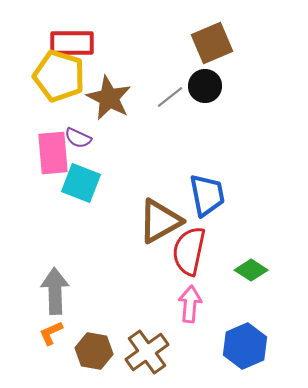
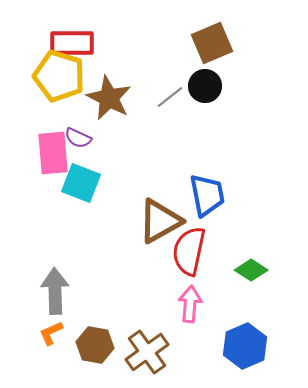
brown hexagon: moved 1 px right, 6 px up
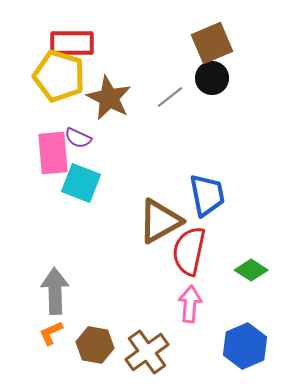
black circle: moved 7 px right, 8 px up
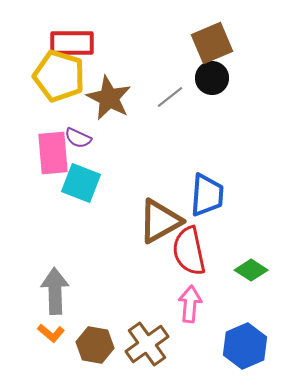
blue trapezoid: rotated 15 degrees clockwise
red semicircle: rotated 24 degrees counterclockwise
orange L-shape: rotated 116 degrees counterclockwise
brown cross: moved 8 px up
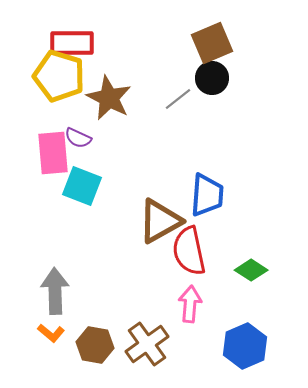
gray line: moved 8 px right, 2 px down
cyan square: moved 1 px right, 3 px down
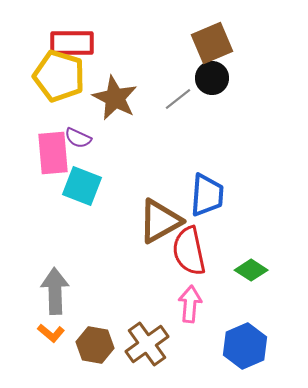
brown star: moved 6 px right
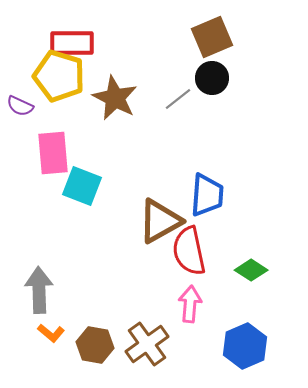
brown square: moved 6 px up
purple semicircle: moved 58 px left, 32 px up
gray arrow: moved 16 px left, 1 px up
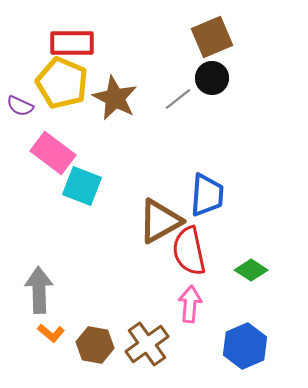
yellow pentagon: moved 3 px right, 7 px down; rotated 6 degrees clockwise
pink rectangle: rotated 48 degrees counterclockwise
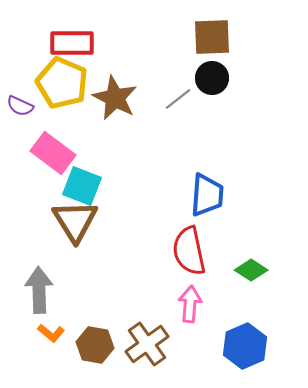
brown square: rotated 21 degrees clockwise
brown triangle: moved 85 px left; rotated 33 degrees counterclockwise
